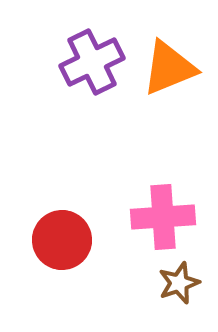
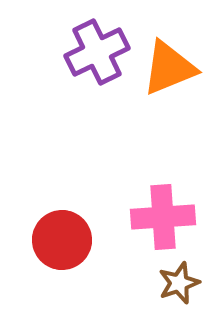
purple cross: moved 5 px right, 10 px up
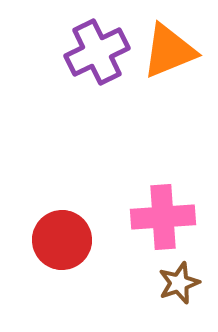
orange triangle: moved 17 px up
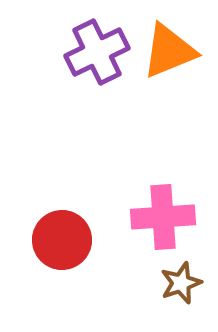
brown star: moved 2 px right
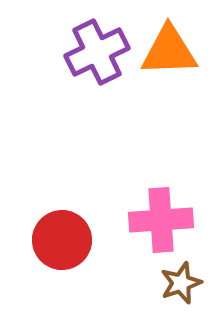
orange triangle: rotated 20 degrees clockwise
pink cross: moved 2 px left, 3 px down
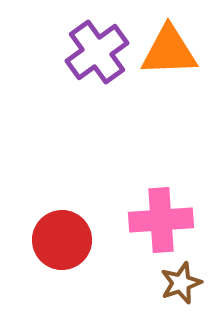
purple cross: rotated 10 degrees counterclockwise
